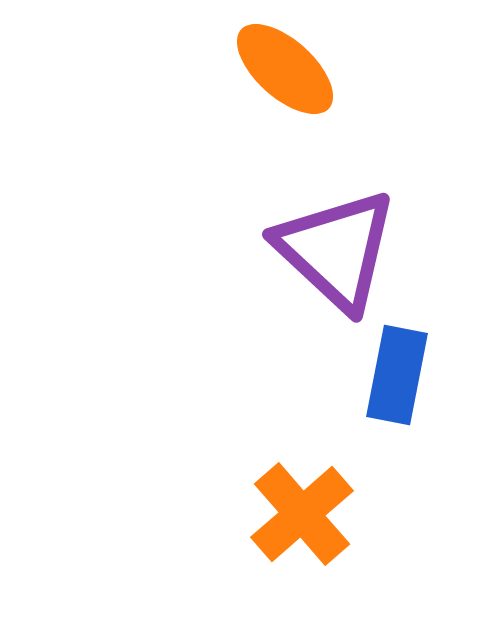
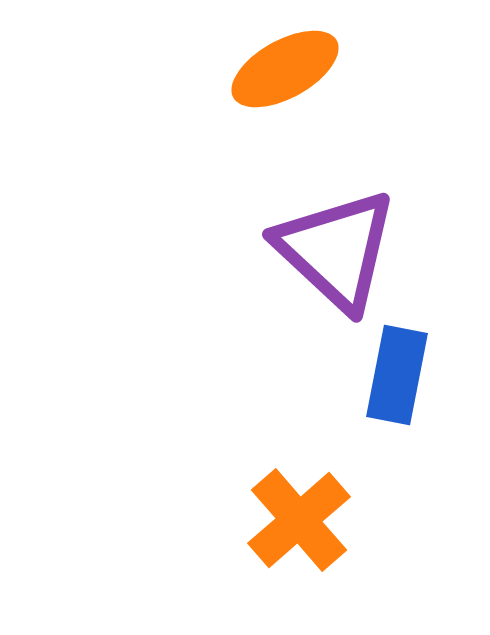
orange ellipse: rotated 71 degrees counterclockwise
orange cross: moved 3 px left, 6 px down
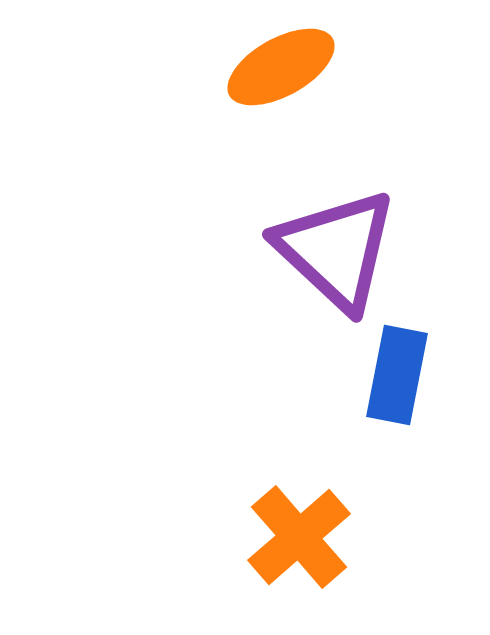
orange ellipse: moved 4 px left, 2 px up
orange cross: moved 17 px down
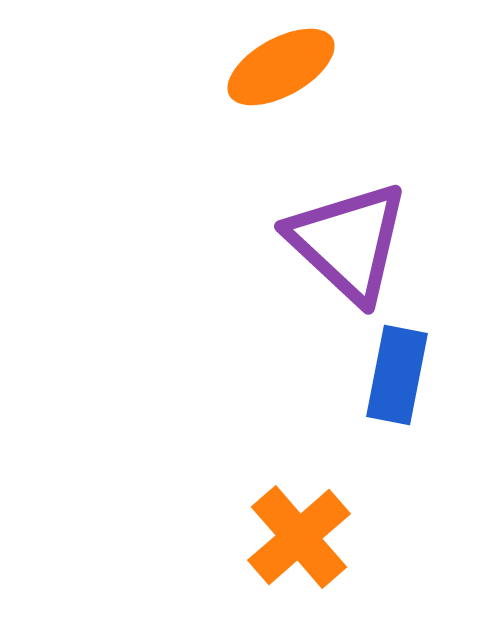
purple triangle: moved 12 px right, 8 px up
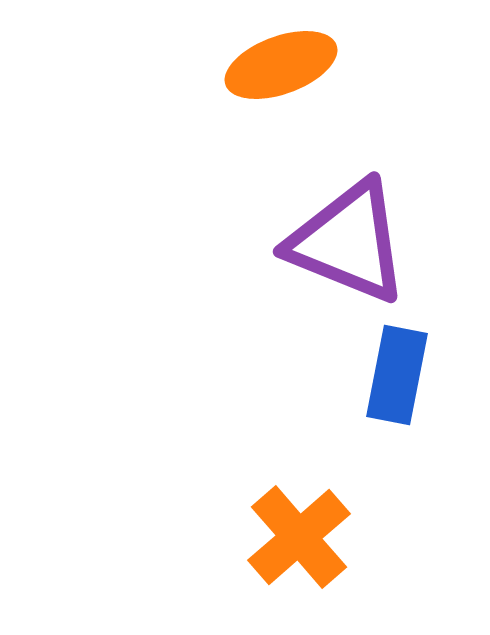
orange ellipse: moved 2 px up; rotated 9 degrees clockwise
purple triangle: rotated 21 degrees counterclockwise
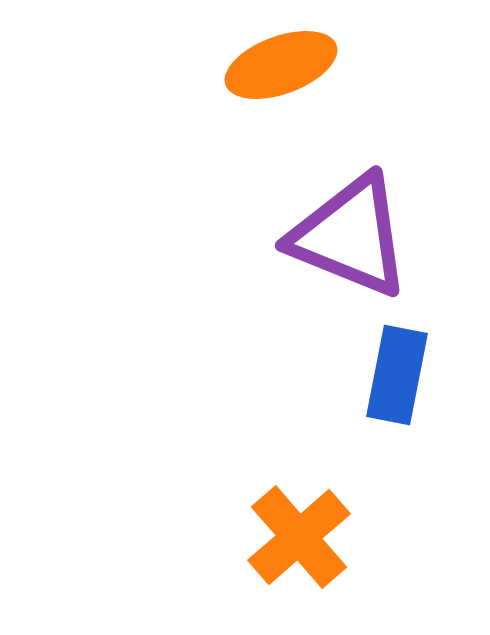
purple triangle: moved 2 px right, 6 px up
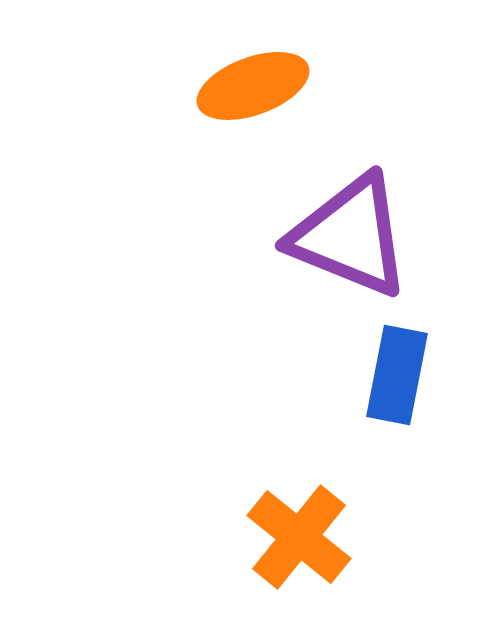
orange ellipse: moved 28 px left, 21 px down
orange cross: rotated 10 degrees counterclockwise
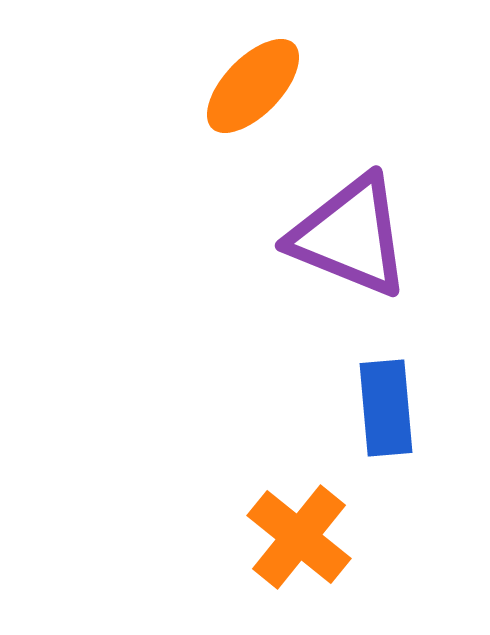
orange ellipse: rotated 26 degrees counterclockwise
blue rectangle: moved 11 px left, 33 px down; rotated 16 degrees counterclockwise
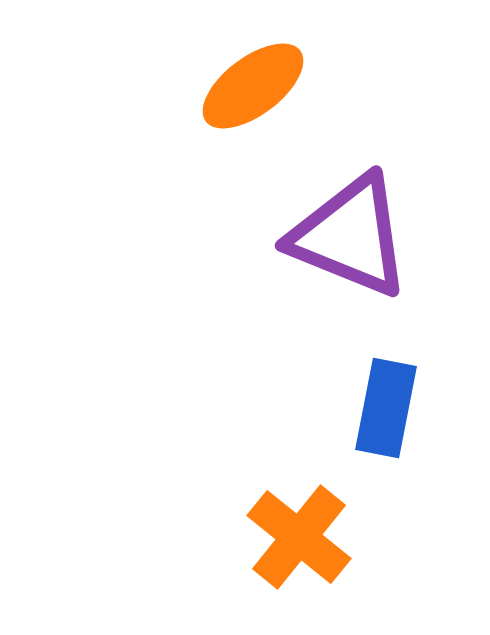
orange ellipse: rotated 9 degrees clockwise
blue rectangle: rotated 16 degrees clockwise
